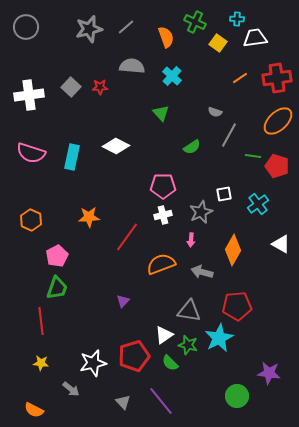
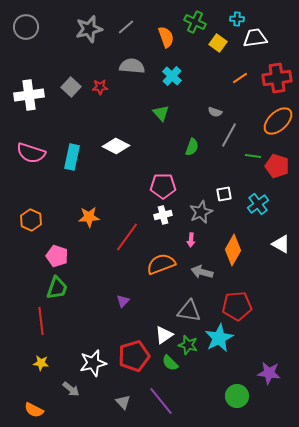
green semicircle at (192, 147): rotated 36 degrees counterclockwise
pink pentagon at (57, 256): rotated 25 degrees counterclockwise
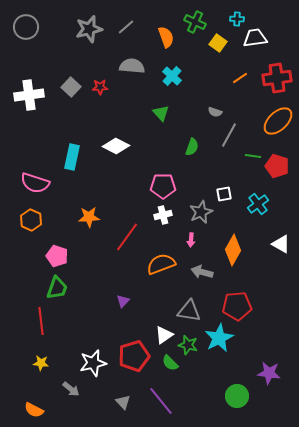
pink semicircle at (31, 153): moved 4 px right, 30 px down
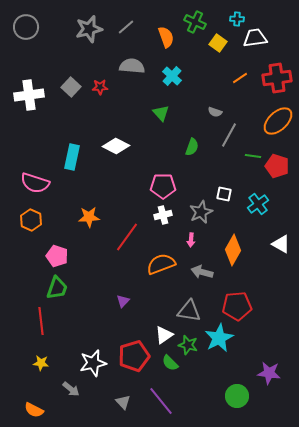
white square at (224, 194): rotated 21 degrees clockwise
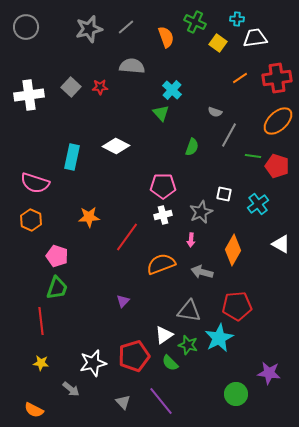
cyan cross at (172, 76): moved 14 px down
green circle at (237, 396): moved 1 px left, 2 px up
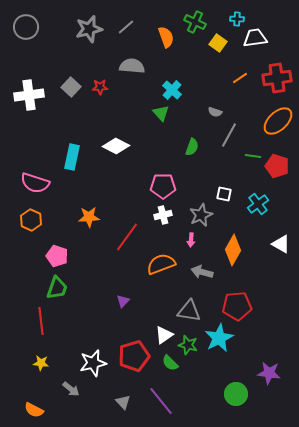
gray star at (201, 212): moved 3 px down
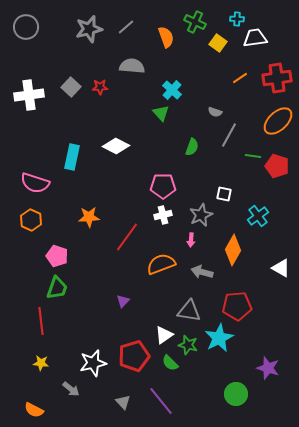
cyan cross at (258, 204): moved 12 px down
white triangle at (281, 244): moved 24 px down
purple star at (269, 373): moved 1 px left, 5 px up; rotated 10 degrees clockwise
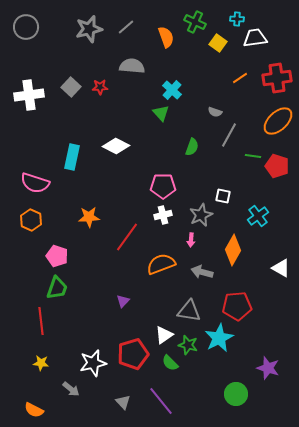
white square at (224, 194): moved 1 px left, 2 px down
red pentagon at (134, 356): moved 1 px left, 2 px up
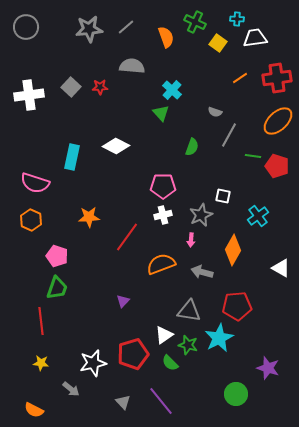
gray star at (89, 29): rotated 8 degrees clockwise
